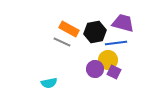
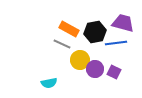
gray line: moved 2 px down
yellow circle: moved 28 px left
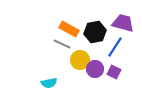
blue line: moved 1 px left, 4 px down; rotated 50 degrees counterclockwise
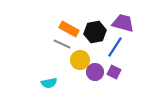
purple circle: moved 3 px down
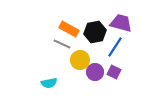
purple trapezoid: moved 2 px left
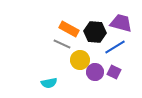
black hexagon: rotated 15 degrees clockwise
blue line: rotated 25 degrees clockwise
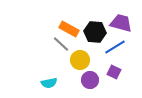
gray line: moved 1 px left; rotated 18 degrees clockwise
purple circle: moved 5 px left, 8 px down
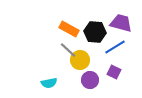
gray line: moved 7 px right, 6 px down
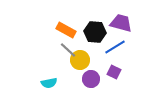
orange rectangle: moved 3 px left, 1 px down
purple circle: moved 1 px right, 1 px up
